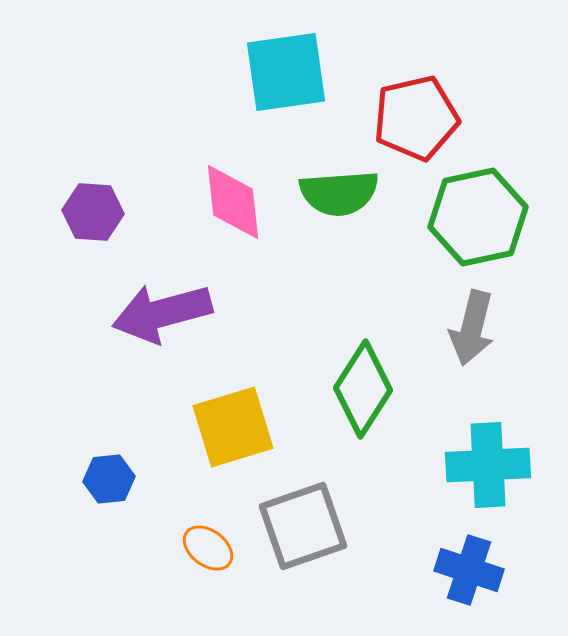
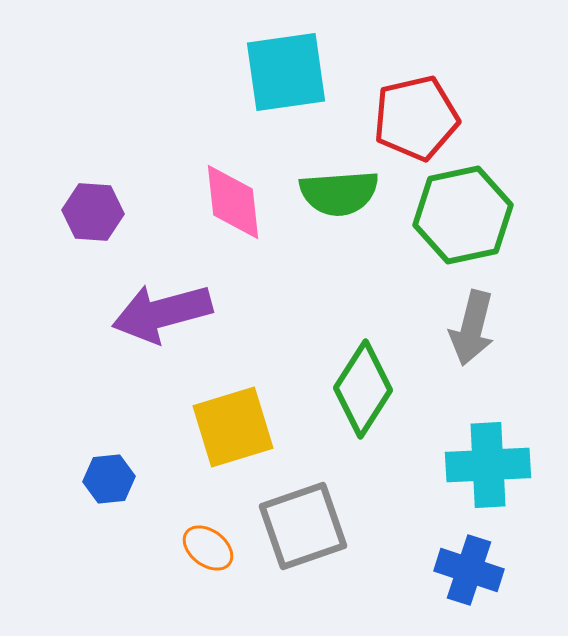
green hexagon: moved 15 px left, 2 px up
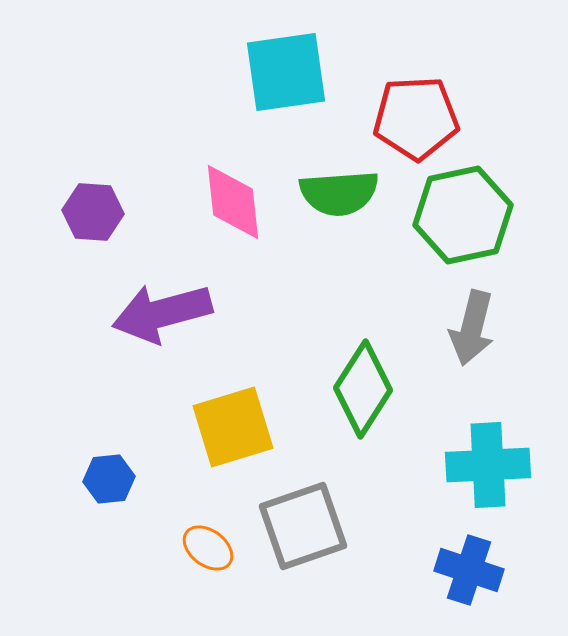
red pentagon: rotated 10 degrees clockwise
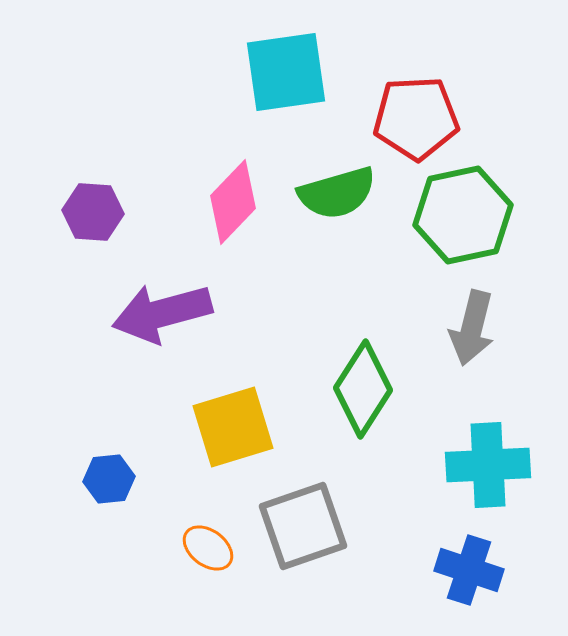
green semicircle: moved 2 px left; rotated 12 degrees counterclockwise
pink diamond: rotated 50 degrees clockwise
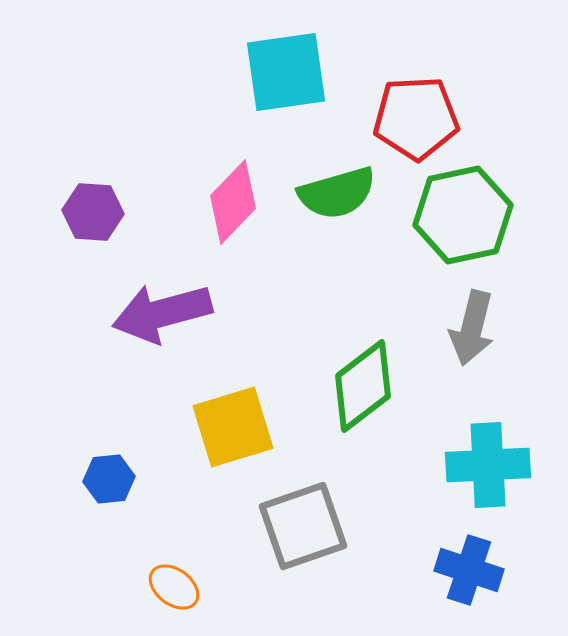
green diamond: moved 3 px up; rotated 20 degrees clockwise
orange ellipse: moved 34 px left, 39 px down
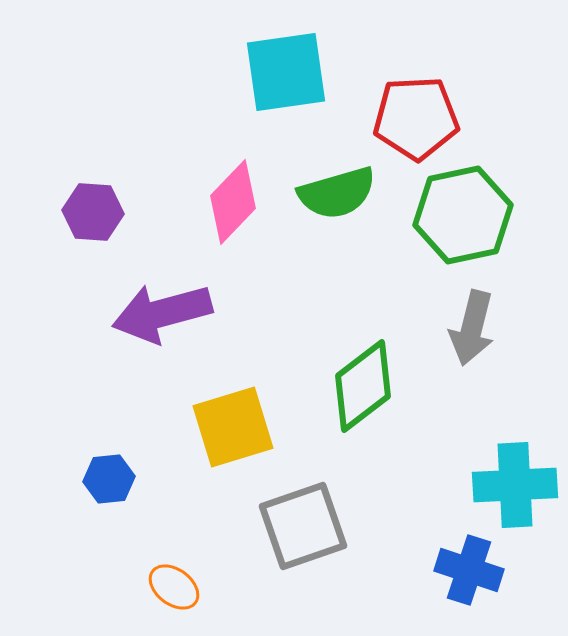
cyan cross: moved 27 px right, 20 px down
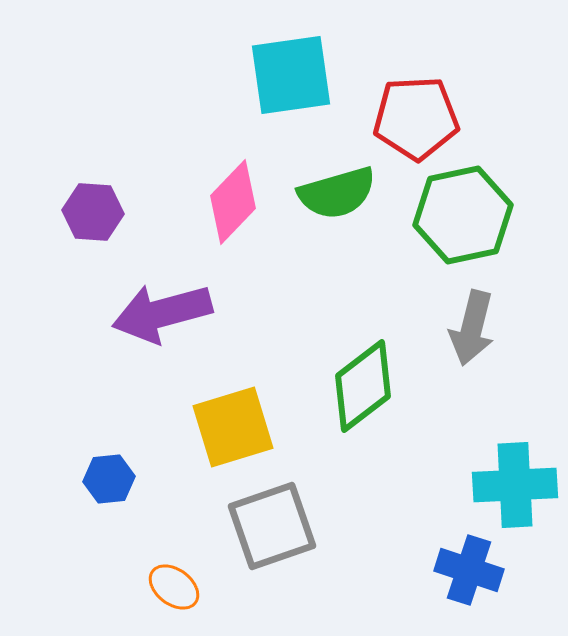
cyan square: moved 5 px right, 3 px down
gray square: moved 31 px left
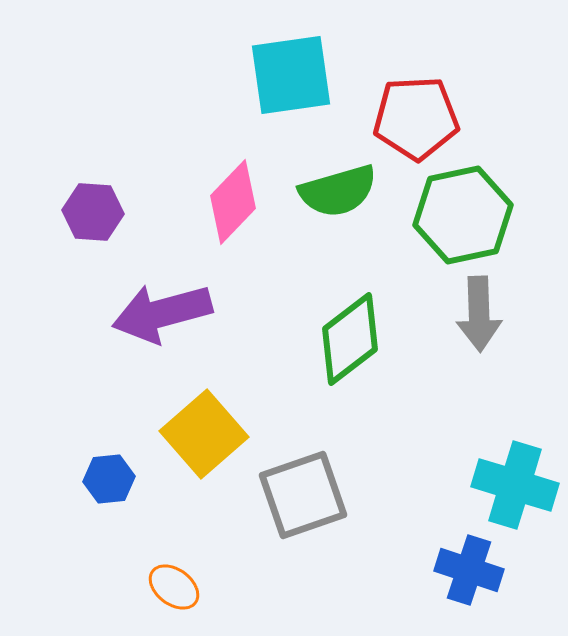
green semicircle: moved 1 px right, 2 px up
gray arrow: moved 7 px right, 14 px up; rotated 16 degrees counterclockwise
green diamond: moved 13 px left, 47 px up
yellow square: moved 29 px left, 7 px down; rotated 24 degrees counterclockwise
cyan cross: rotated 20 degrees clockwise
gray square: moved 31 px right, 31 px up
